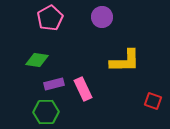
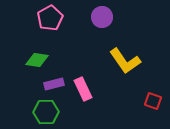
yellow L-shape: rotated 56 degrees clockwise
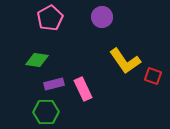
red square: moved 25 px up
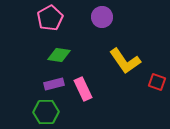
green diamond: moved 22 px right, 5 px up
red square: moved 4 px right, 6 px down
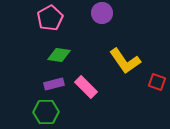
purple circle: moved 4 px up
pink rectangle: moved 3 px right, 2 px up; rotated 20 degrees counterclockwise
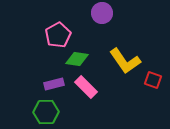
pink pentagon: moved 8 px right, 17 px down
green diamond: moved 18 px right, 4 px down
red square: moved 4 px left, 2 px up
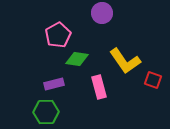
pink rectangle: moved 13 px right; rotated 30 degrees clockwise
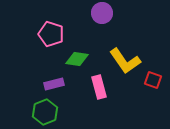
pink pentagon: moved 7 px left, 1 px up; rotated 25 degrees counterclockwise
green hexagon: moved 1 px left; rotated 20 degrees counterclockwise
